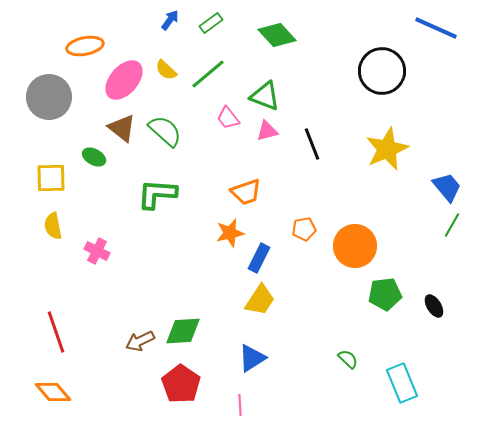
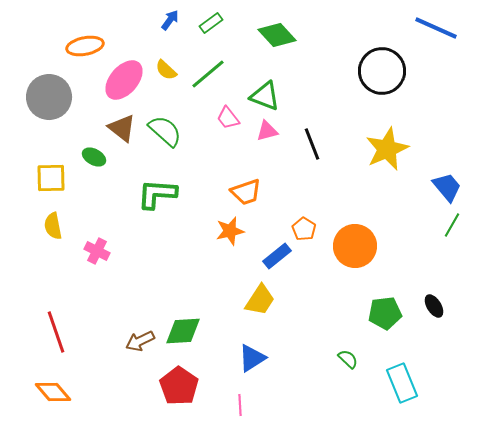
orange pentagon at (304, 229): rotated 30 degrees counterclockwise
orange star at (230, 233): moved 2 px up
blue rectangle at (259, 258): moved 18 px right, 2 px up; rotated 24 degrees clockwise
green pentagon at (385, 294): moved 19 px down
red pentagon at (181, 384): moved 2 px left, 2 px down
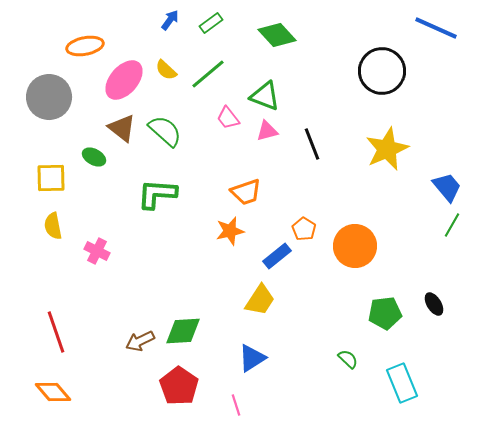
black ellipse at (434, 306): moved 2 px up
pink line at (240, 405): moved 4 px left; rotated 15 degrees counterclockwise
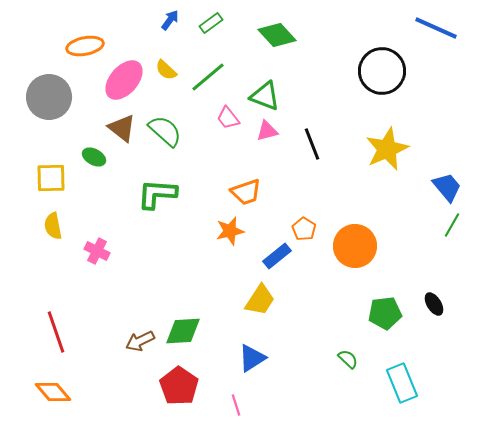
green line at (208, 74): moved 3 px down
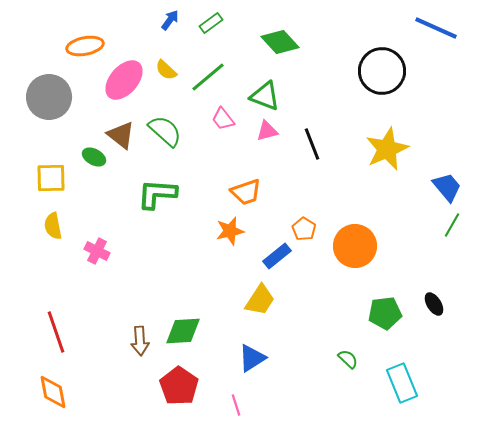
green diamond at (277, 35): moved 3 px right, 7 px down
pink trapezoid at (228, 118): moved 5 px left, 1 px down
brown triangle at (122, 128): moved 1 px left, 7 px down
brown arrow at (140, 341): rotated 68 degrees counterclockwise
orange diamond at (53, 392): rotated 30 degrees clockwise
